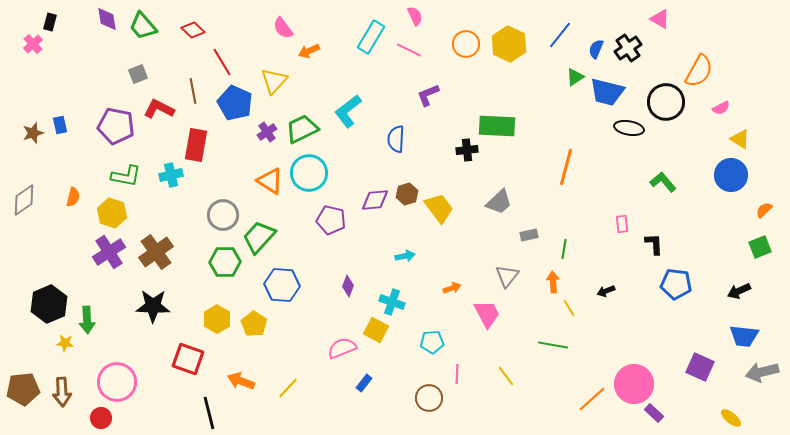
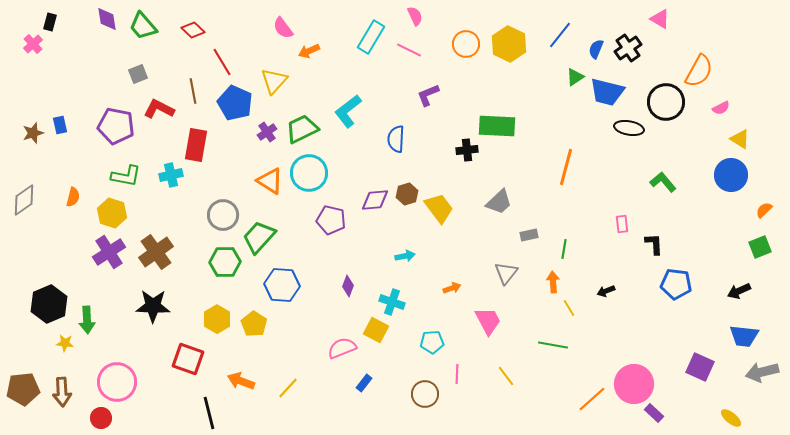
gray triangle at (507, 276): moved 1 px left, 3 px up
pink trapezoid at (487, 314): moved 1 px right, 7 px down
brown circle at (429, 398): moved 4 px left, 4 px up
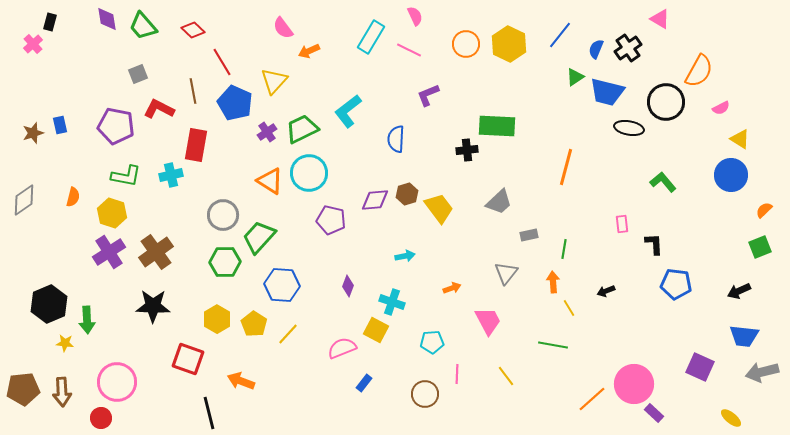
yellow line at (288, 388): moved 54 px up
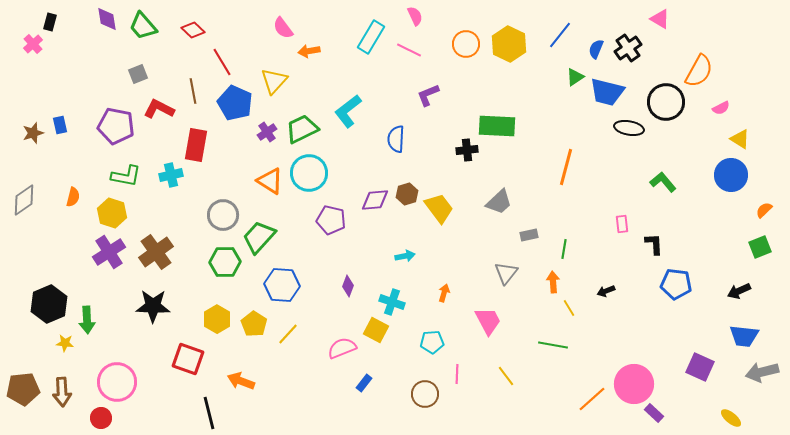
orange arrow at (309, 51): rotated 15 degrees clockwise
orange arrow at (452, 288): moved 8 px left, 5 px down; rotated 54 degrees counterclockwise
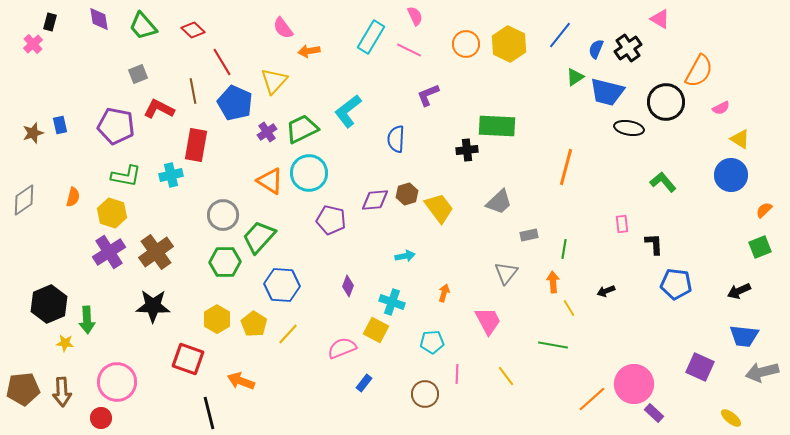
purple diamond at (107, 19): moved 8 px left
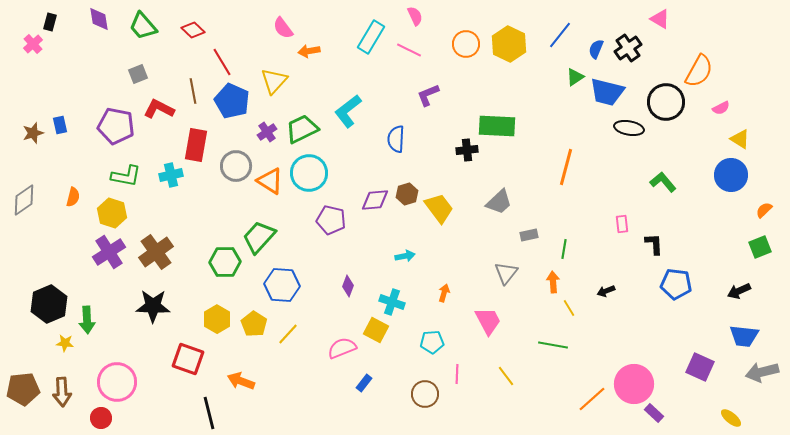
blue pentagon at (235, 103): moved 3 px left, 2 px up
gray circle at (223, 215): moved 13 px right, 49 px up
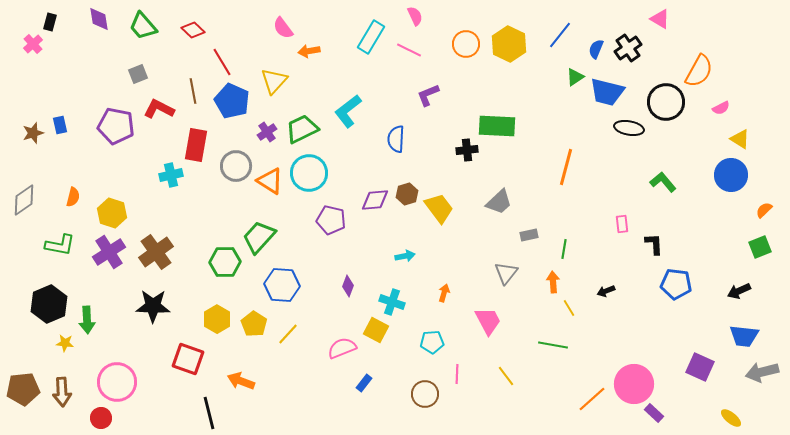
green L-shape at (126, 176): moved 66 px left, 69 px down
